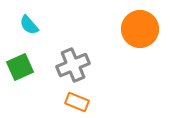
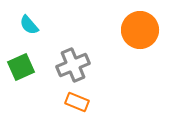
orange circle: moved 1 px down
green square: moved 1 px right
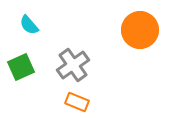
gray cross: rotated 12 degrees counterclockwise
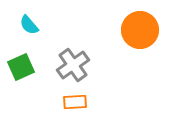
orange rectangle: moved 2 px left; rotated 25 degrees counterclockwise
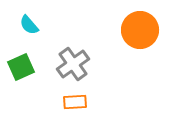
gray cross: moved 1 px up
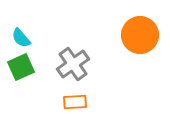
cyan semicircle: moved 8 px left, 13 px down
orange circle: moved 5 px down
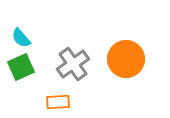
orange circle: moved 14 px left, 24 px down
orange rectangle: moved 17 px left
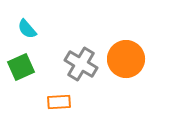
cyan semicircle: moved 6 px right, 9 px up
gray cross: moved 8 px right; rotated 24 degrees counterclockwise
orange rectangle: moved 1 px right
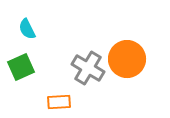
cyan semicircle: rotated 15 degrees clockwise
orange circle: moved 1 px right
gray cross: moved 7 px right, 4 px down
